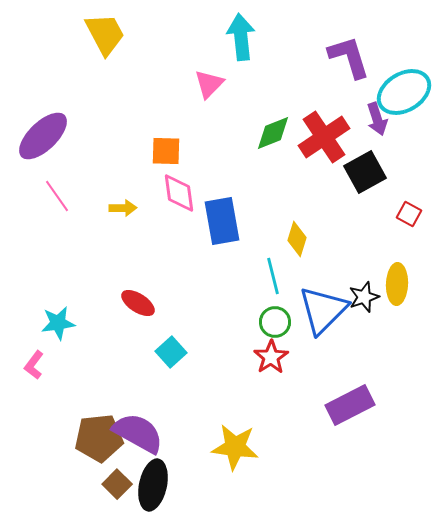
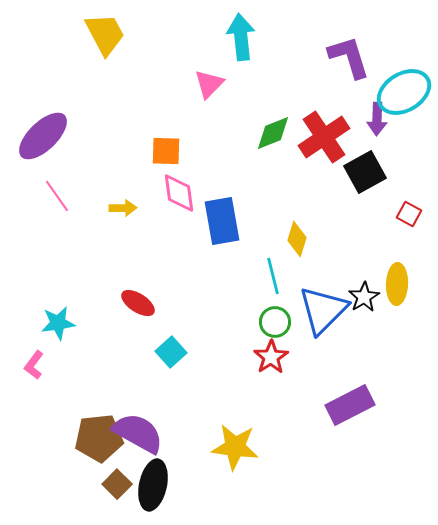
purple arrow: rotated 20 degrees clockwise
black star: rotated 12 degrees counterclockwise
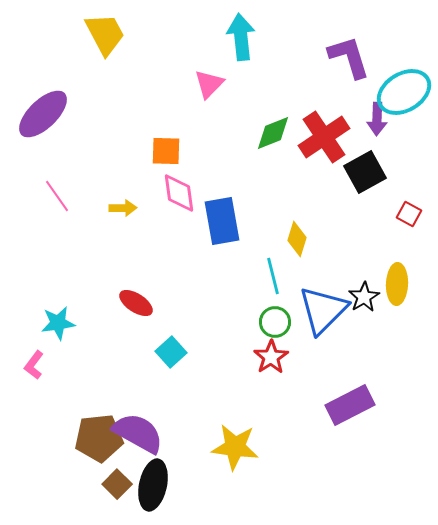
purple ellipse: moved 22 px up
red ellipse: moved 2 px left
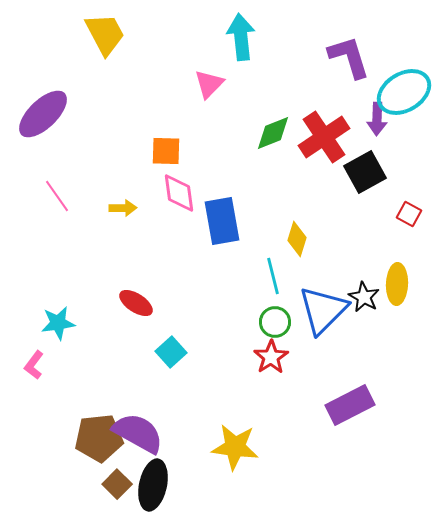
black star: rotated 12 degrees counterclockwise
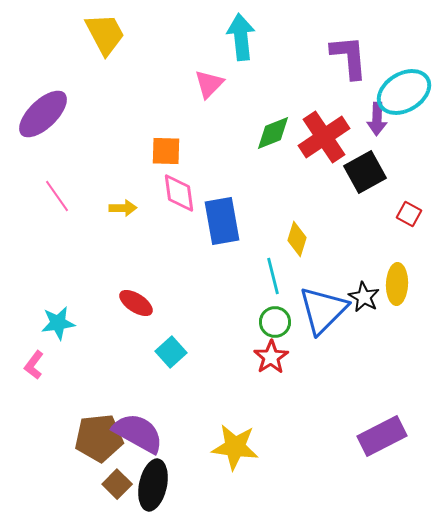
purple L-shape: rotated 12 degrees clockwise
purple rectangle: moved 32 px right, 31 px down
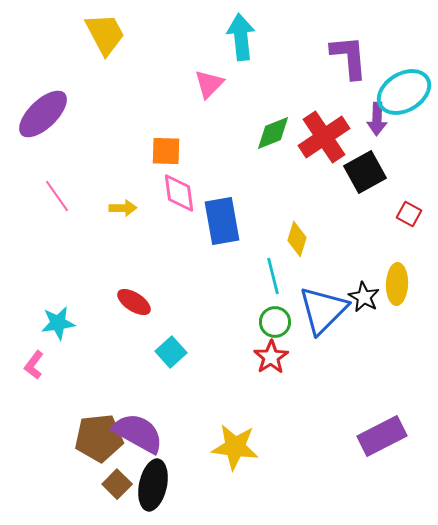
red ellipse: moved 2 px left, 1 px up
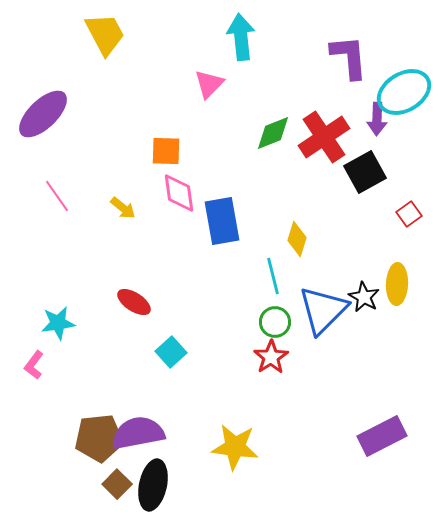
yellow arrow: rotated 40 degrees clockwise
red square: rotated 25 degrees clockwise
purple semicircle: rotated 40 degrees counterclockwise
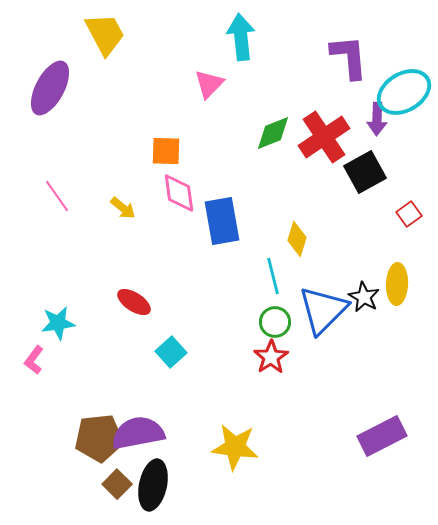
purple ellipse: moved 7 px right, 26 px up; rotated 18 degrees counterclockwise
pink L-shape: moved 5 px up
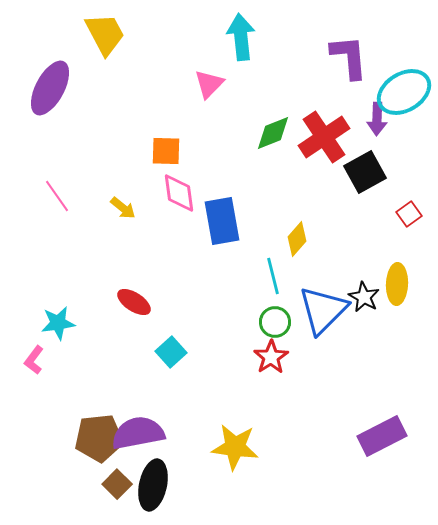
yellow diamond: rotated 24 degrees clockwise
